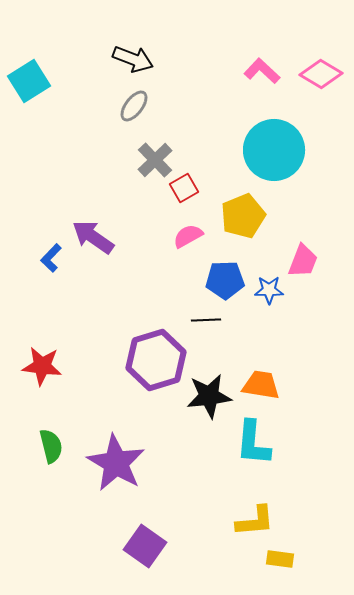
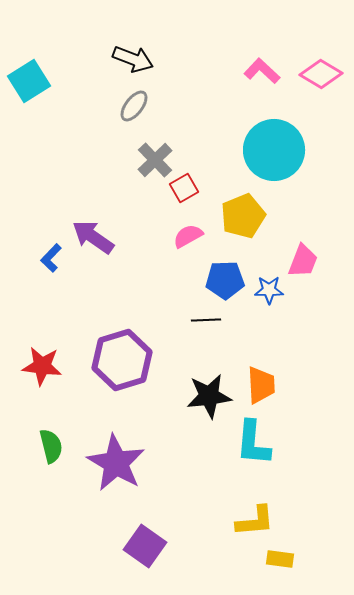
purple hexagon: moved 34 px left
orange trapezoid: rotated 78 degrees clockwise
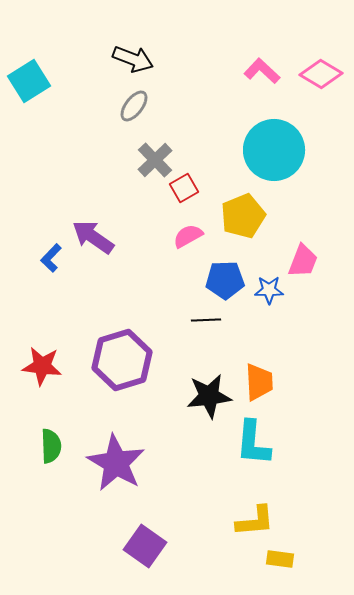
orange trapezoid: moved 2 px left, 3 px up
green semicircle: rotated 12 degrees clockwise
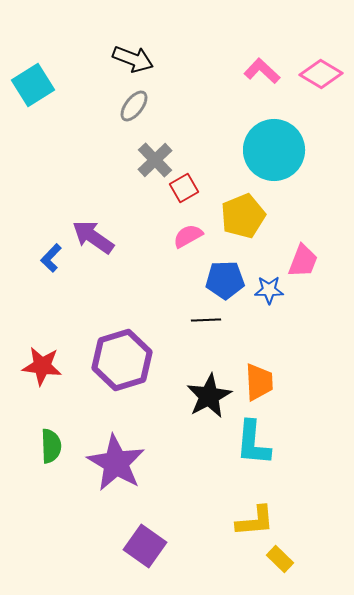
cyan square: moved 4 px right, 4 px down
black star: rotated 21 degrees counterclockwise
yellow rectangle: rotated 36 degrees clockwise
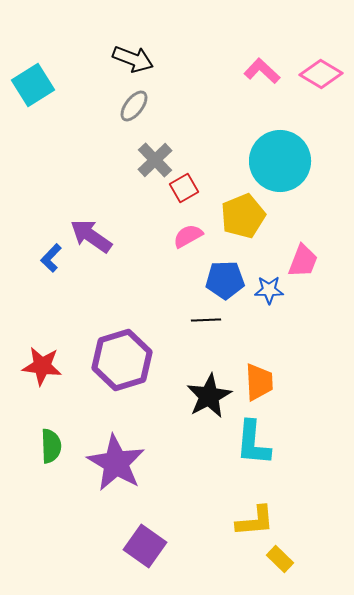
cyan circle: moved 6 px right, 11 px down
purple arrow: moved 2 px left, 1 px up
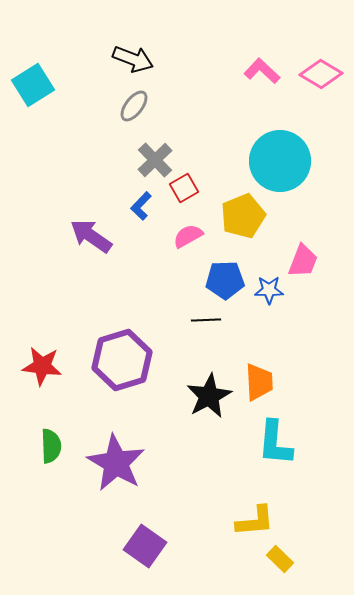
blue L-shape: moved 90 px right, 52 px up
cyan L-shape: moved 22 px right
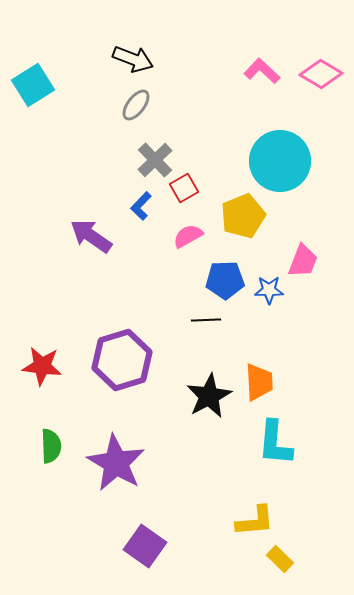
gray ellipse: moved 2 px right, 1 px up
